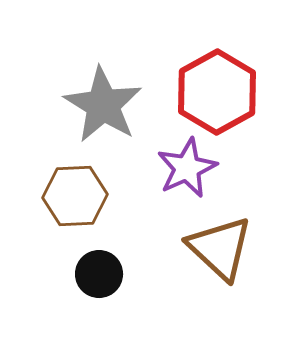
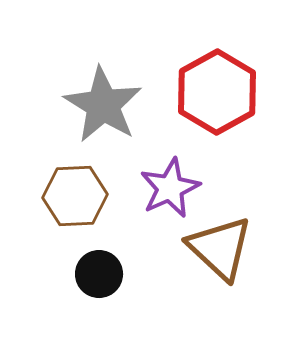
purple star: moved 17 px left, 20 px down
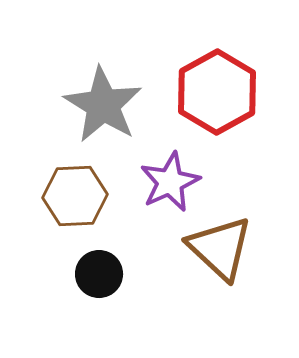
purple star: moved 6 px up
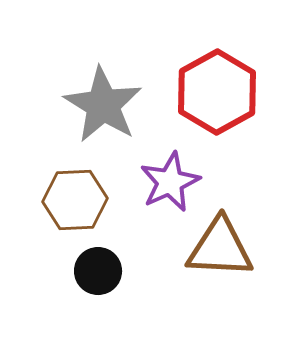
brown hexagon: moved 4 px down
brown triangle: rotated 40 degrees counterclockwise
black circle: moved 1 px left, 3 px up
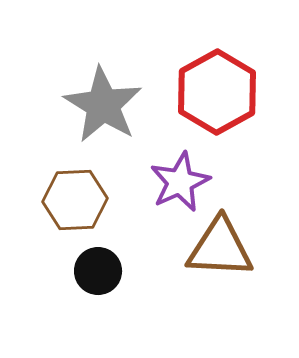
purple star: moved 10 px right
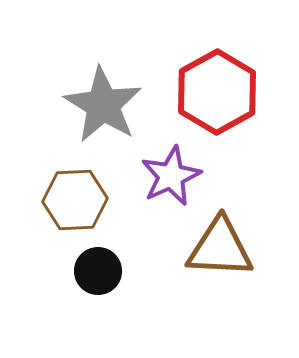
purple star: moved 9 px left, 6 px up
